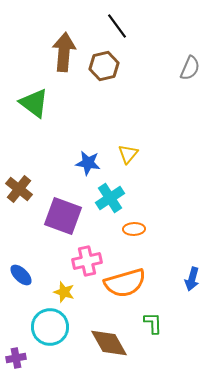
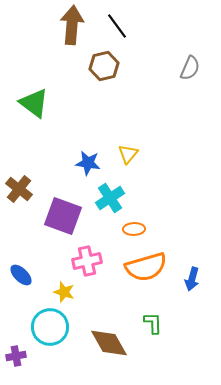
brown arrow: moved 8 px right, 27 px up
orange semicircle: moved 21 px right, 16 px up
purple cross: moved 2 px up
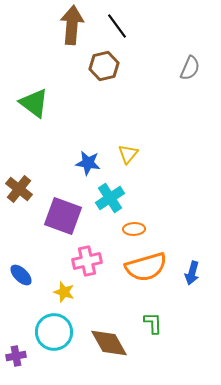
blue arrow: moved 6 px up
cyan circle: moved 4 px right, 5 px down
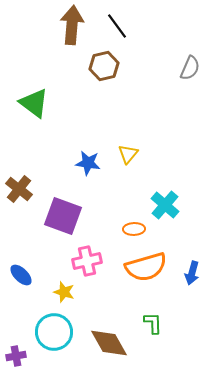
cyan cross: moved 55 px right, 7 px down; rotated 16 degrees counterclockwise
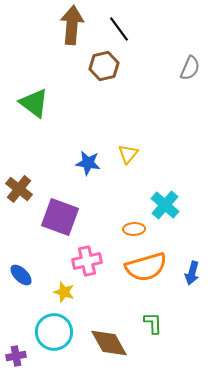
black line: moved 2 px right, 3 px down
purple square: moved 3 px left, 1 px down
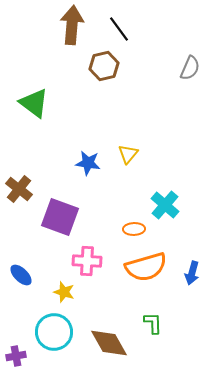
pink cross: rotated 16 degrees clockwise
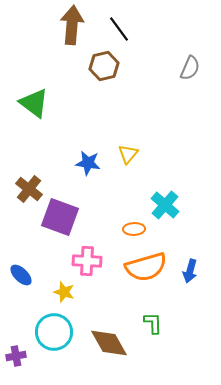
brown cross: moved 10 px right
blue arrow: moved 2 px left, 2 px up
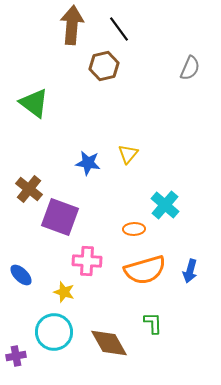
orange semicircle: moved 1 px left, 3 px down
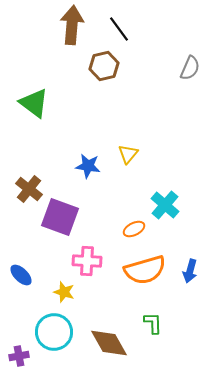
blue star: moved 3 px down
orange ellipse: rotated 25 degrees counterclockwise
purple cross: moved 3 px right
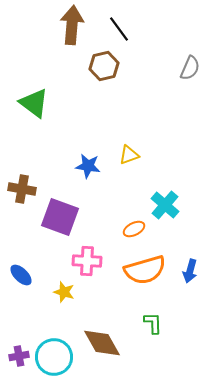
yellow triangle: moved 1 px right, 1 px down; rotated 30 degrees clockwise
brown cross: moved 7 px left; rotated 28 degrees counterclockwise
cyan circle: moved 25 px down
brown diamond: moved 7 px left
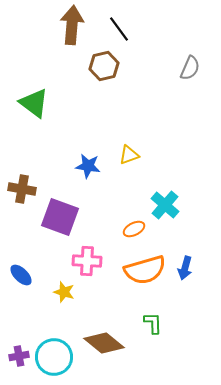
blue arrow: moved 5 px left, 3 px up
brown diamond: moved 2 px right; rotated 21 degrees counterclockwise
